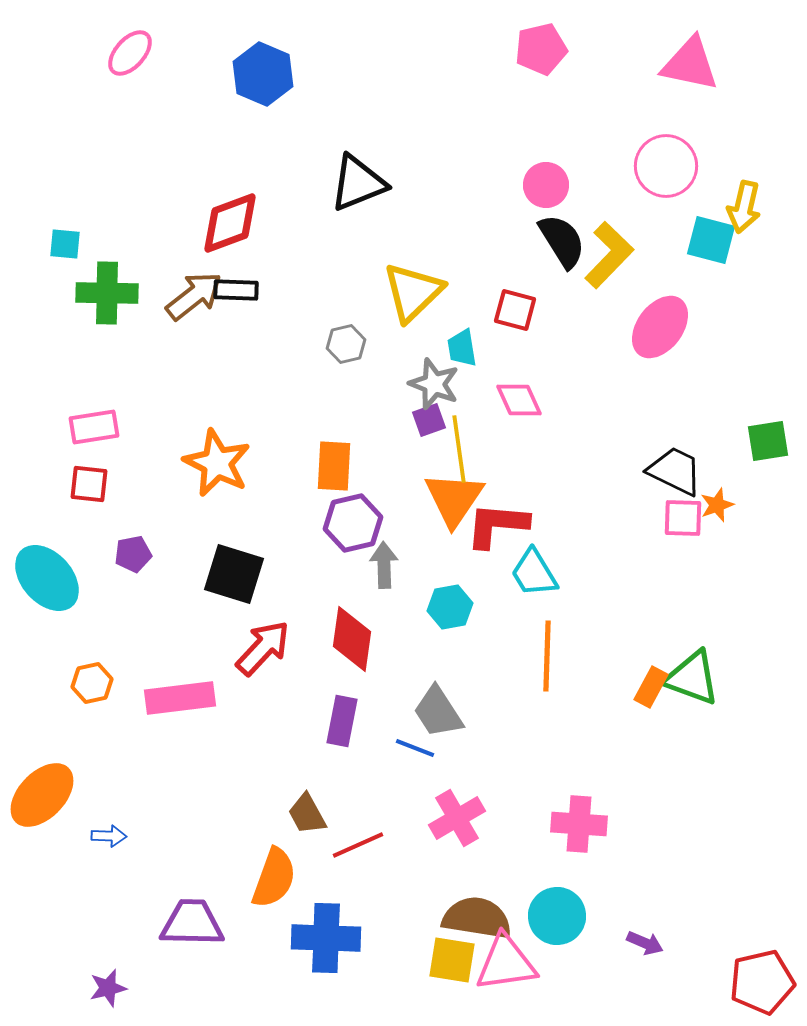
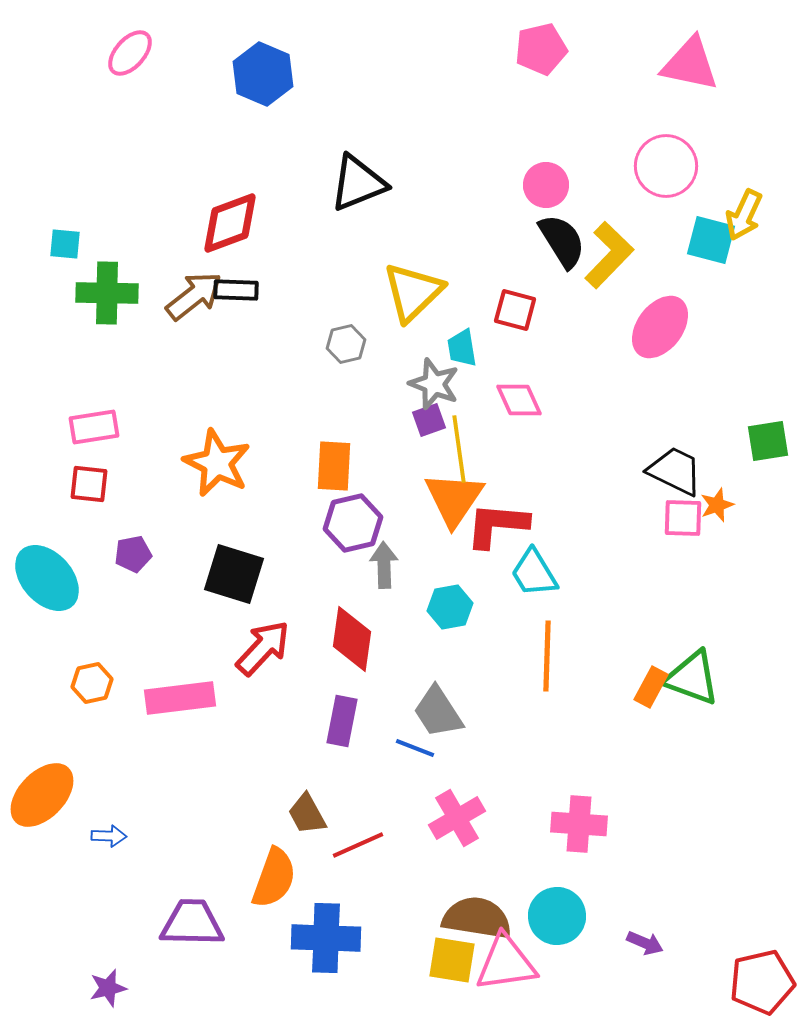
yellow arrow at (744, 207): moved 8 px down; rotated 12 degrees clockwise
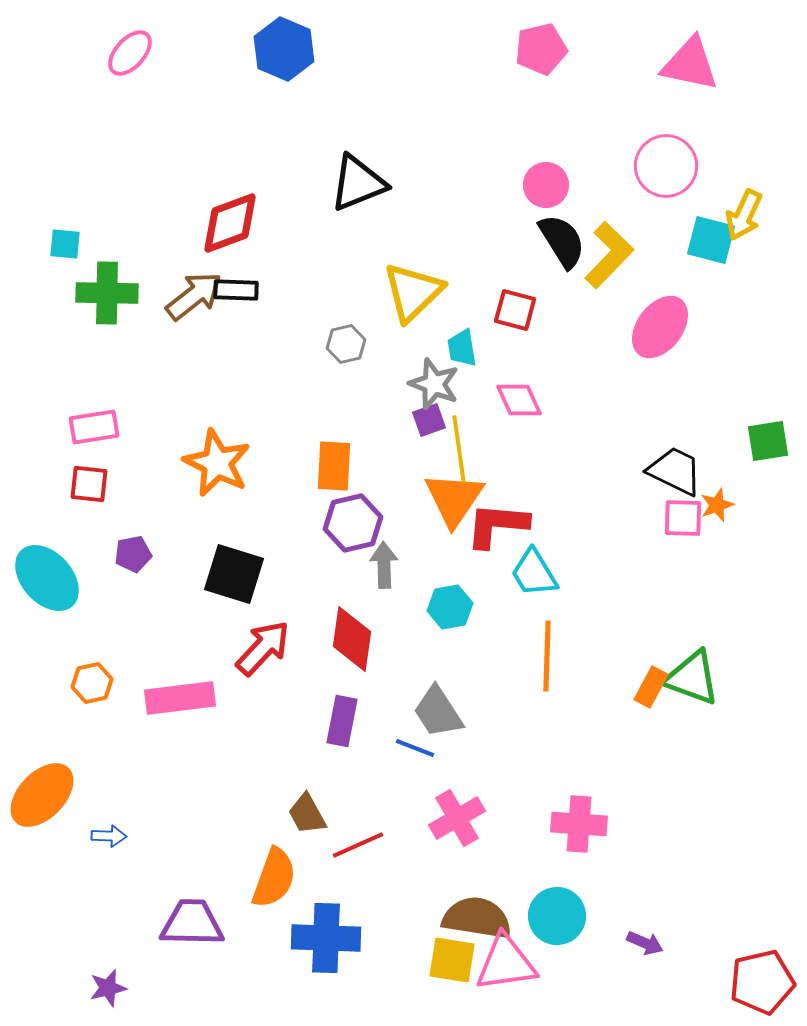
blue hexagon at (263, 74): moved 21 px right, 25 px up
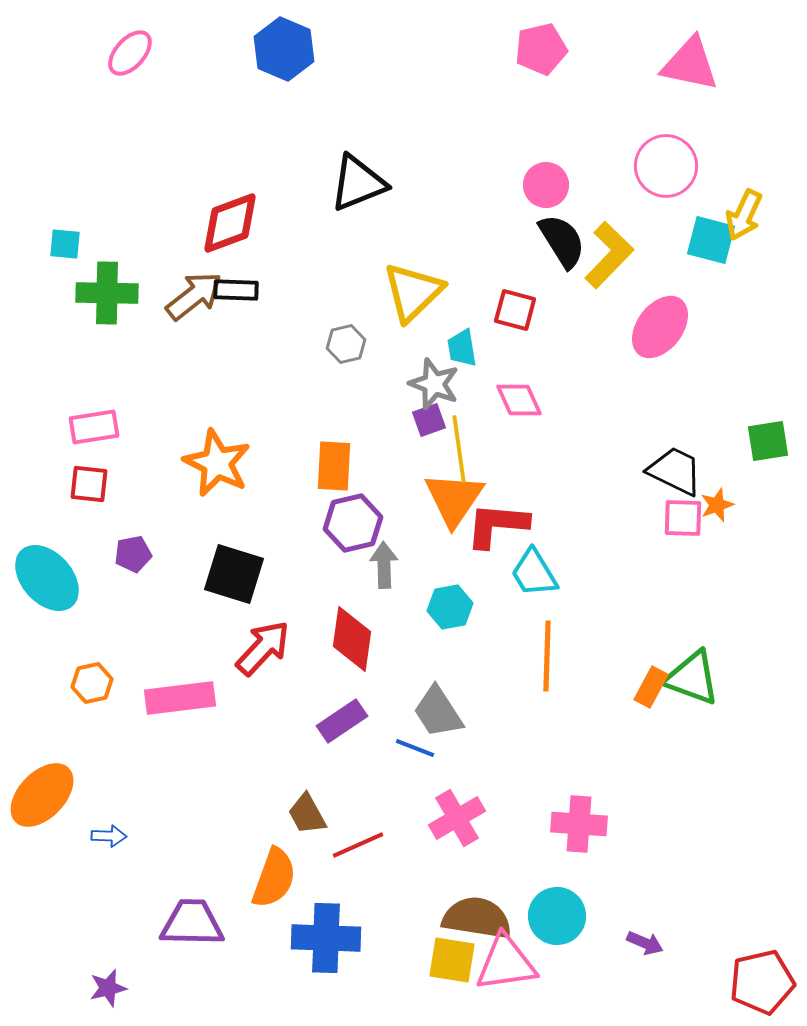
purple rectangle at (342, 721): rotated 45 degrees clockwise
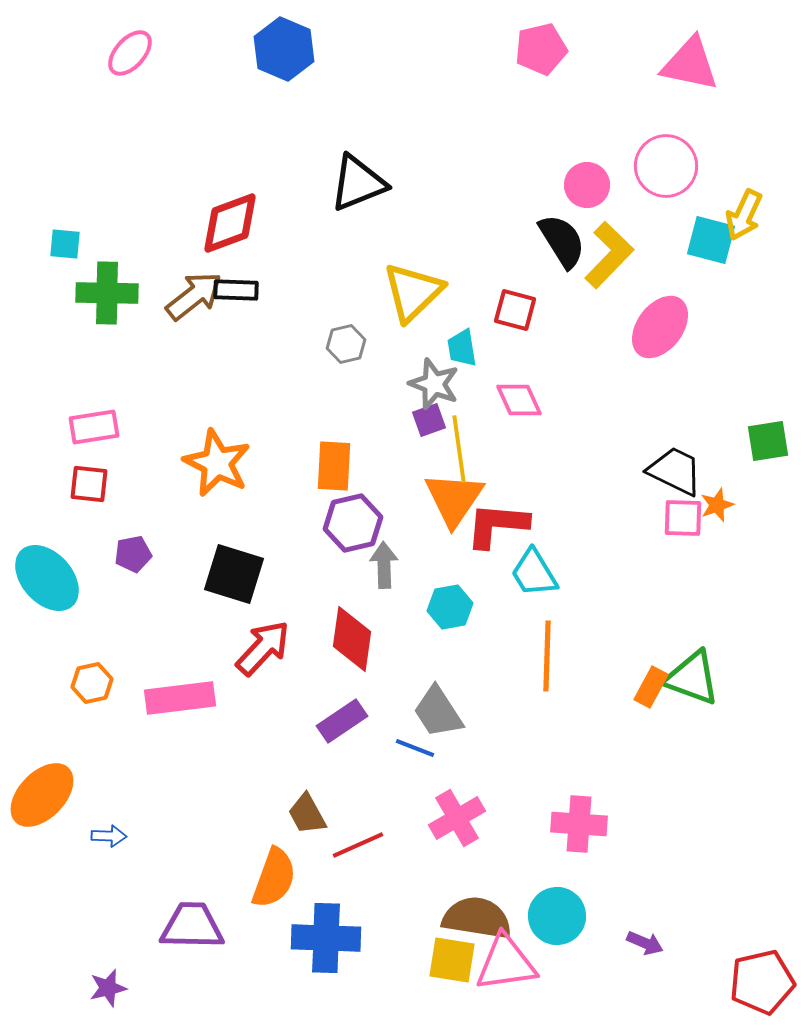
pink circle at (546, 185): moved 41 px right
purple trapezoid at (192, 923): moved 3 px down
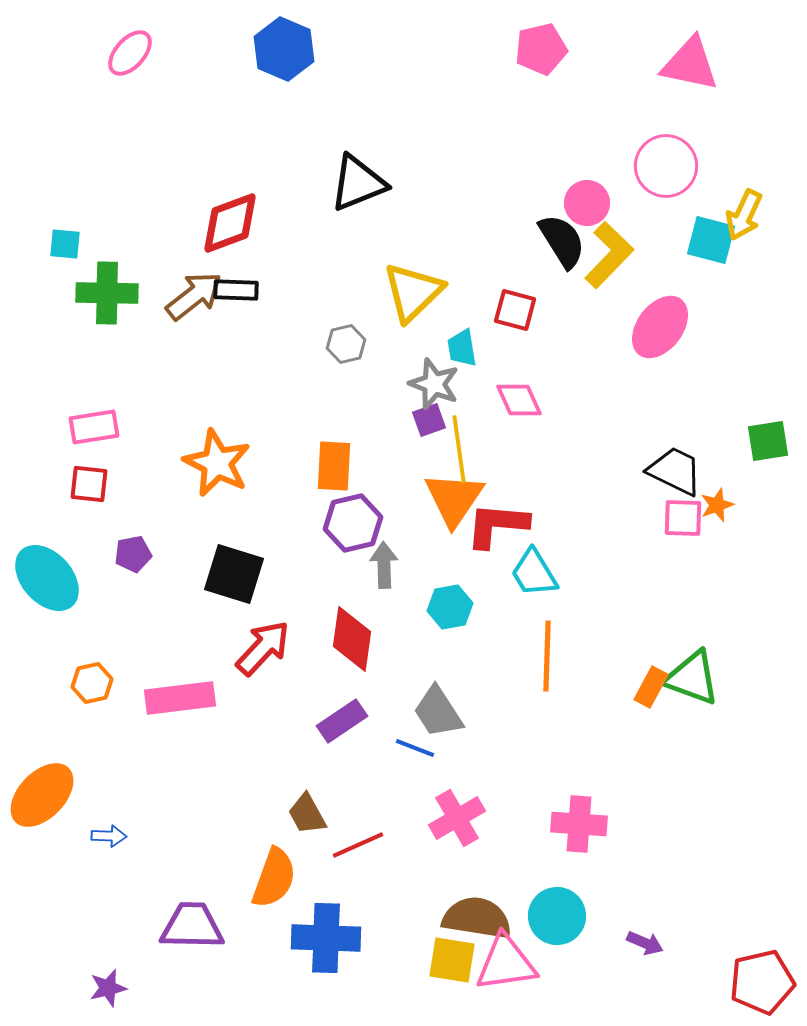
pink circle at (587, 185): moved 18 px down
